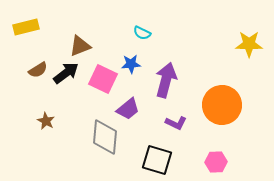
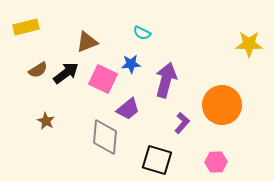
brown triangle: moved 7 px right, 4 px up
purple L-shape: moved 6 px right; rotated 75 degrees counterclockwise
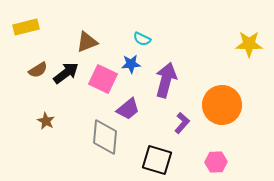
cyan semicircle: moved 6 px down
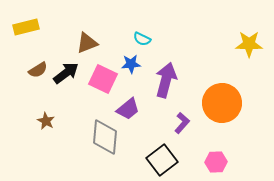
brown triangle: moved 1 px down
orange circle: moved 2 px up
black square: moved 5 px right; rotated 36 degrees clockwise
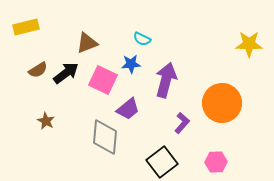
pink square: moved 1 px down
black square: moved 2 px down
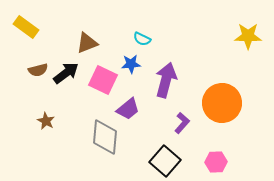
yellow rectangle: rotated 50 degrees clockwise
yellow star: moved 1 px left, 8 px up
brown semicircle: rotated 18 degrees clockwise
black square: moved 3 px right, 1 px up; rotated 12 degrees counterclockwise
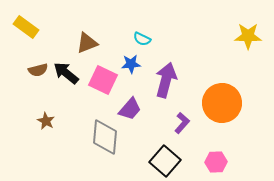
black arrow: rotated 104 degrees counterclockwise
purple trapezoid: moved 2 px right; rotated 10 degrees counterclockwise
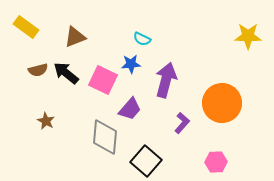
brown triangle: moved 12 px left, 6 px up
black square: moved 19 px left
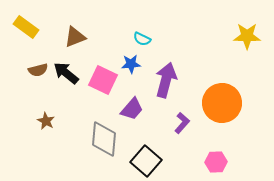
yellow star: moved 1 px left
purple trapezoid: moved 2 px right
gray diamond: moved 1 px left, 2 px down
